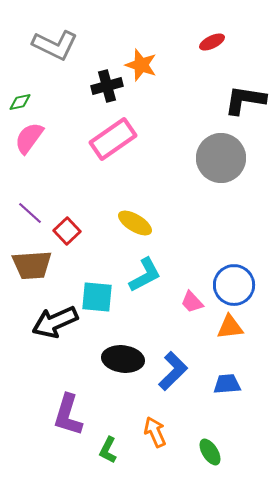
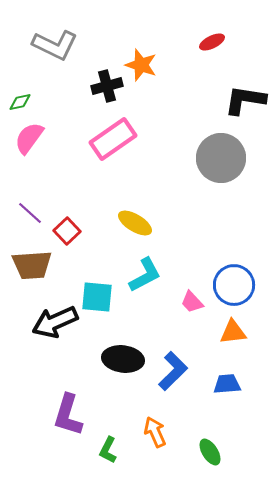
orange triangle: moved 3 px right, 5 px down
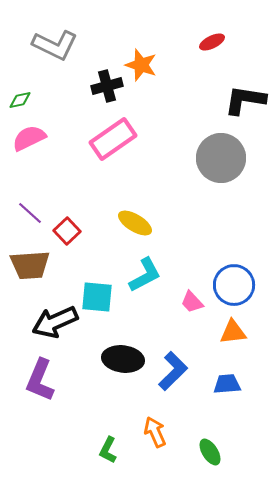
green diamond: moved 2 px up
pink semicircle: rotated 28 degrees clockwise
brown trapezoid: moved 2 px left
purple L-shape: moved 28 px left, 35 px up; rotated 6 degrees clockwise
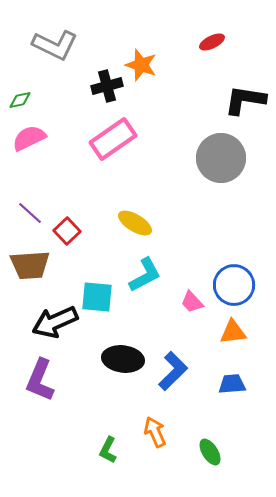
blue trapezoid: moved 5 px right
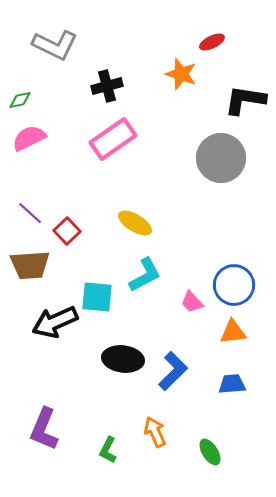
orange star: moved 40 px right, 9 px down
purple L-shape: moved 4 px right, 49 px down
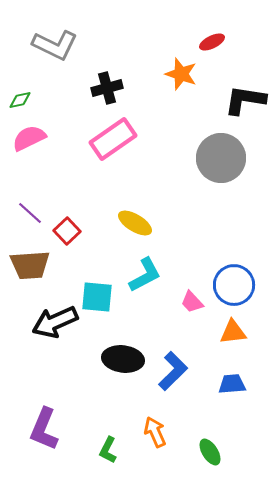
black cross: moved 2 px down
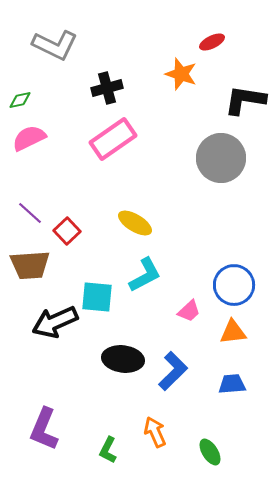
pink trapezoid: moved 3 px left, 9 px down; rotated 90 degrees counterclockwise
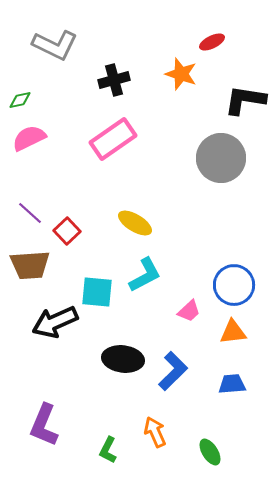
black cross: moved 7 px right, 8 px up
cyan square: moved 5 px up
purple L-shape: moved 4 px up
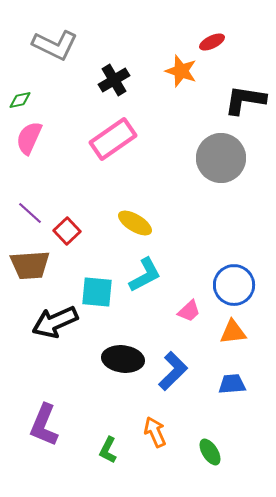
orange star: moved 3 px up
black cross: rotated 16 degrees counterclockwise
pink semicircle: rotated 40 degrees counterclockwise
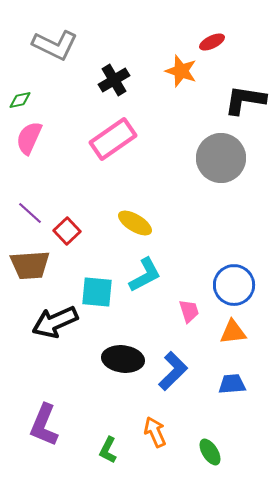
pink trapezoid: rotated 65 degrees counterclockwise
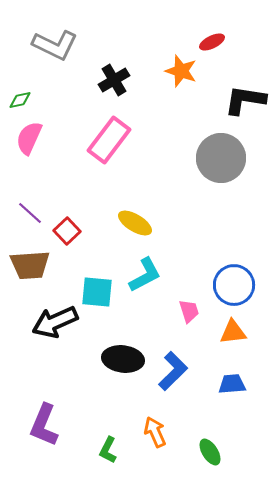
pink rectangle: moved 4 px left, 1 px down; rotated 18 degrees counterclockwise
